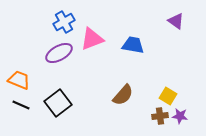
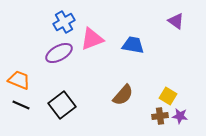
black square: moved 4 px right, 2 px down
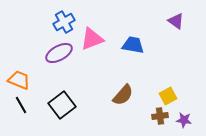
yellow square: rotated 30 degrees clockwise
black line: rotated 36 degrees clockwise
purple star: moved 4 px right, 4 px down
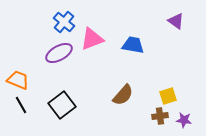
blue cross: rotated 20 degrees counterclockwise
orange trapezoid: moved 1 px left
yellow square: rotated 12 degrees clockwise
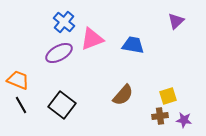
purple triangle: rotated 42 degrees clockwise
black square: rotated 16 degrees counterclockwise
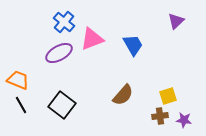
blue trapezoid: rotated 50 degrees clockwise
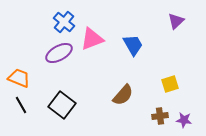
orange trapezoid: moved 1 px right, 2 px up
yellow square: moved 2 px right, 12 px up
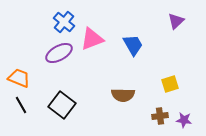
brown semicircle: rotated 50 degrees clockwise
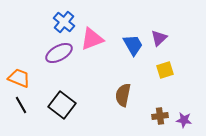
purple triangle: moved 17 px left, 17 px down
yellow square: moved 5 px left, 14 px up
brown semicircle: rotated 100 degrees clockwise
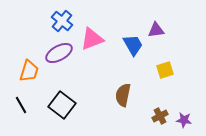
blue cross: moved 2 px left, 1 px up
purple triangle: moved 3 px left, 8 px up; rotated 36 degrees clockwise
orange trapezoid: moved 10 px right, 7 px up; rotated 85 degrees clockwise
brown cross: rotated 21 degrees counterclockwise
